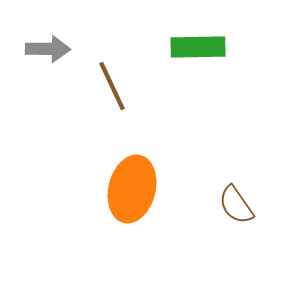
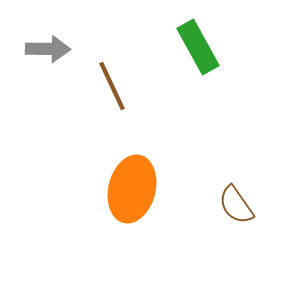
green rectangle: rotated 62 degrees clockwise
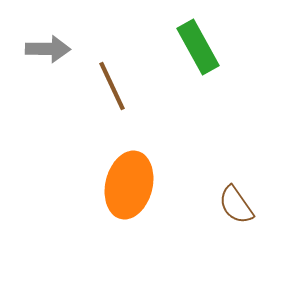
orange ellipse: moved 3 px left, 4 px up
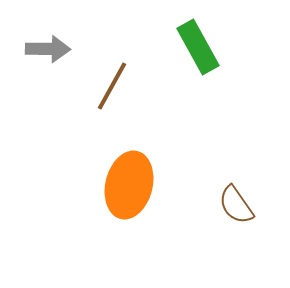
brown line: rotated 54 degrees clockwise
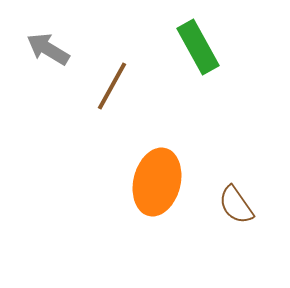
gray arrow: rotated 150 degrees counterclockwise
orange ellipse: moved 28 px right, 3 px up
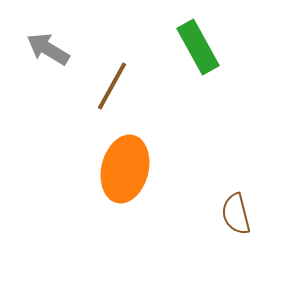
orange ellipse: moved 32 px left, 13 px up
brown semicircle: moved 9 px down; rotated 21 degrees clockwise
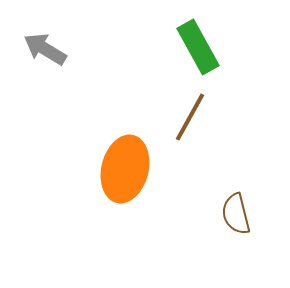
gray arrow: moved 3 px left
brown line: moved 78 px right, 31 px down
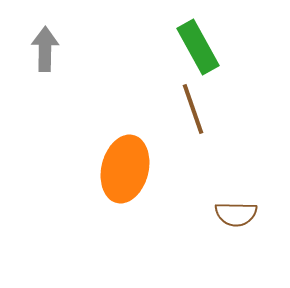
gray arrow: rotated 60 degrees clockwise
brown line: moved 3 px right, 8 px up; rotated 48 degrees counterclockwise
brown semicircle: rotated 75 degrees counterclockwise
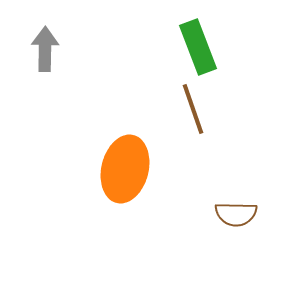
green rectangle: rotated 8 degrees clockwise
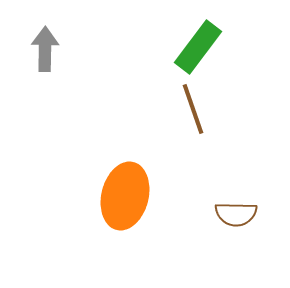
green rectangle: rotated 58 degrees clockwise
orange ellipse: moved 27 px down
